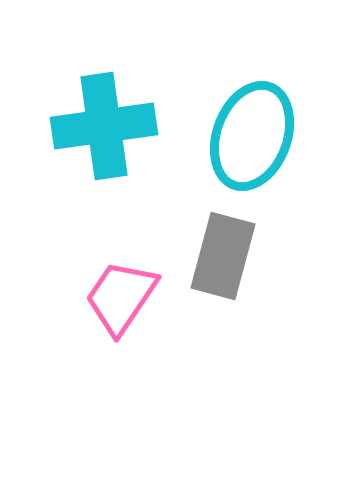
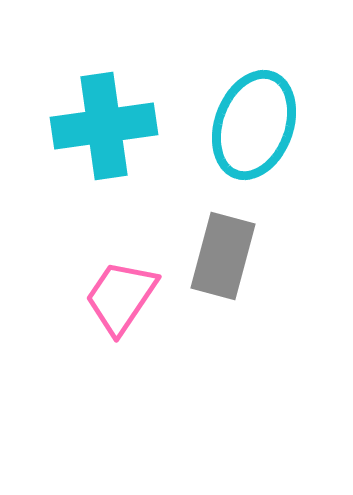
cyan ellipse: moved 2 px right, 11 px up
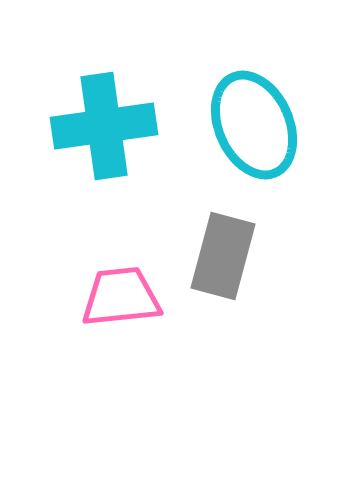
cyan ellipse: rotated 44 degrees counterclockwise
pink trapezoid: rotated 50 degrees clockwise
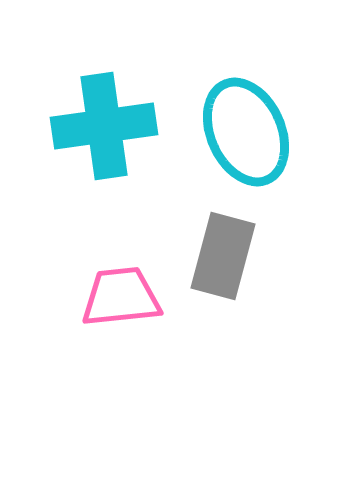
cyan ellipse: moved 8 px left, 7 px down
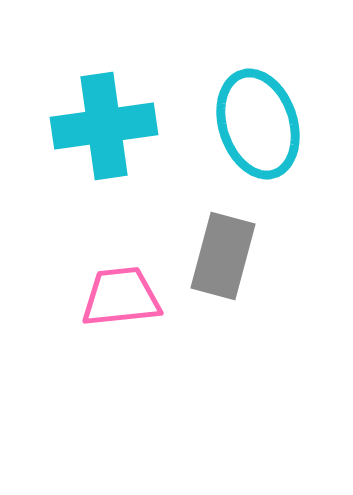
cyan ellipse: moved 12 px right, 8 px up; rotated 6 degrees clockwise
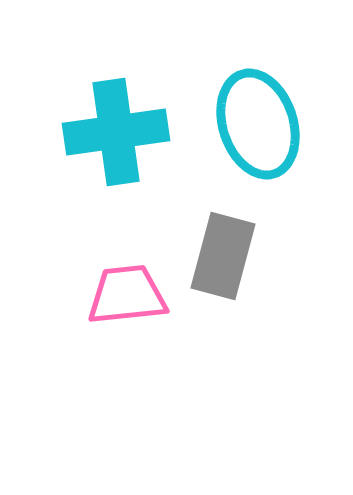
cyan cross: moved 12 px right, 6 px down
pink trapezoid: moved 6 px right, 2 px up
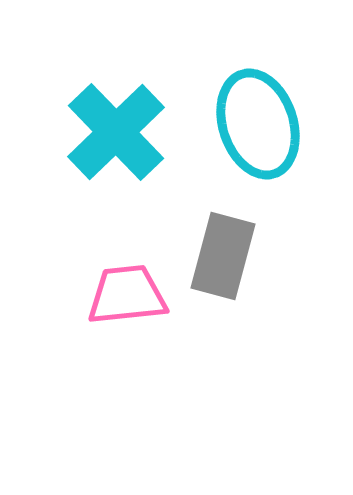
cyan cross: rotated 36 degrees counterclockwise
